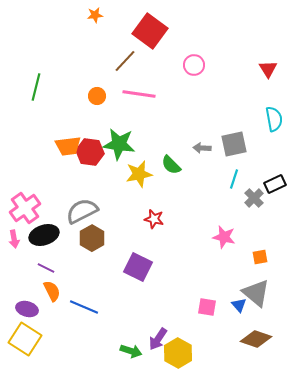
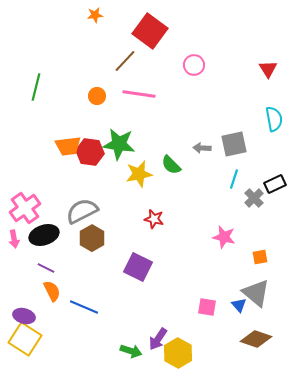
purple ellipse: moved 3 px left, 7 px down
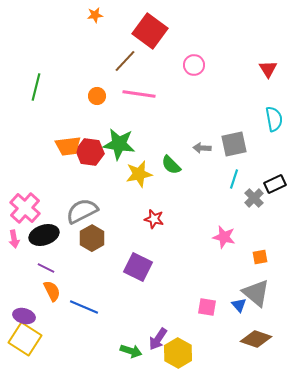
pink cross: rotated 12 degrees counterclockwise
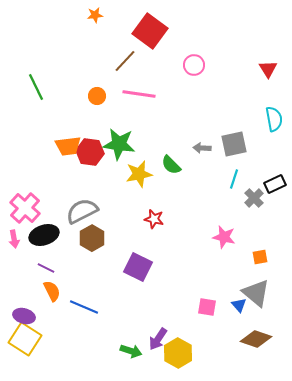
green line: rotated 40 degrees counterclockwise
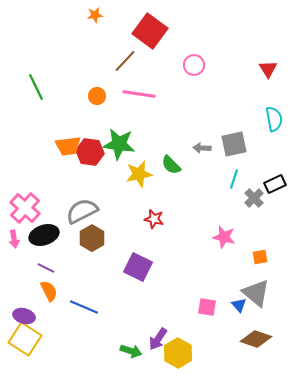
orange semicircle: moved 3 px left
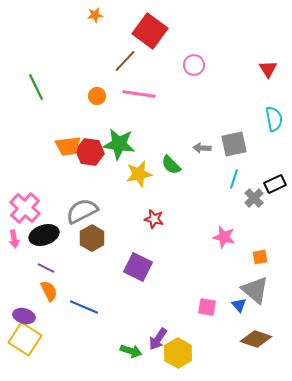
gray triangle: moved 1 px left, 3 px up
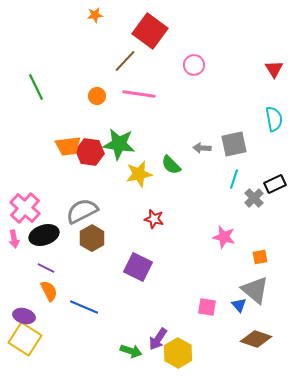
red triangle: moved 6 px right
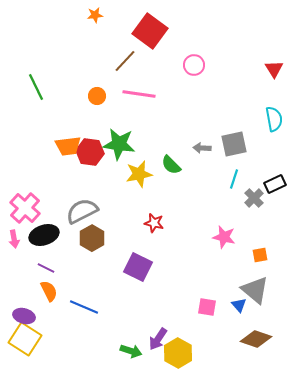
red star: moved 4 px down
orange square: moved 2 px up
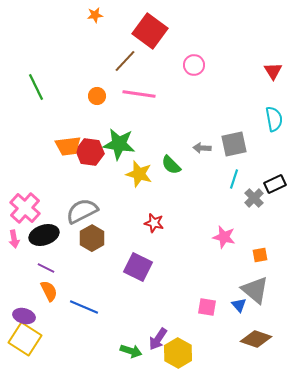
red triangle: moved 1 px left, 2 px down
yellow star: rotated 28 degrees clockwise
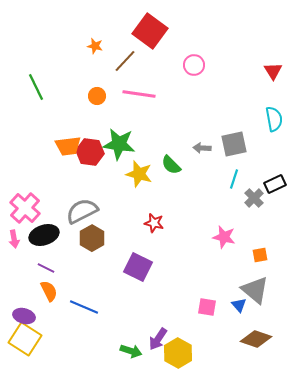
orange star: moved 31 px down; rotated 21 degrees clockwise
